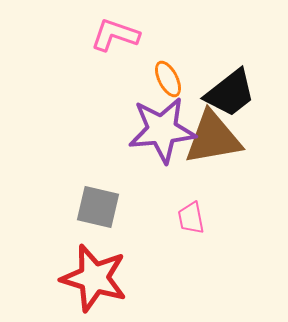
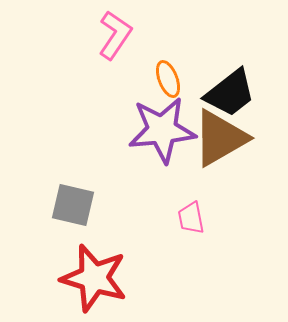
pink L-shape: rotated 105 degrees clockwise
orange ellipse: rotated 6 degrees clockwise
brown triangle: moved 7 px right; rotated 20 degrees counterclockwise
gray square: moved 25 px left, 2 px up
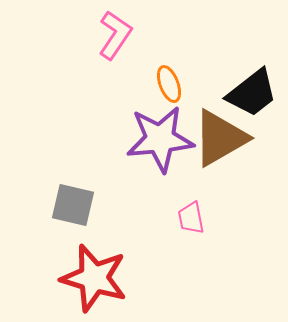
orange ellipse: moved 1 px right, 5 px down
black trapezoid: moved 22 px right
purple star: moved 2 px left, 9 px down
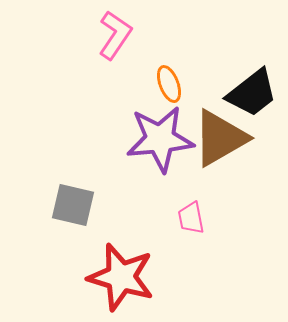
red star: moved 27 px right, 1 px up
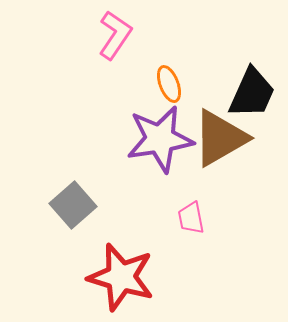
black trapezoid: rotated 28 degrees counterclockwise
purple star: rotated 4 degrees counterclockwise
gray square: rotated 36 degrees clockwise
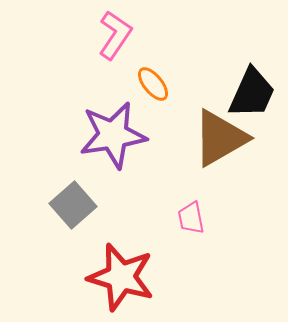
orange ellipse: moved 16 px left; rotated 18 degrees counterclockwise
purple star: moved 47 px left, 4 px up
